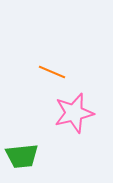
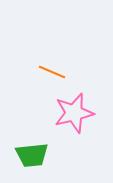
green trapezoid: moved 10 px right, 1 px up
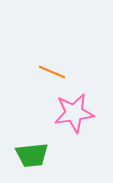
pink star: rotated 6 degrees clockwise
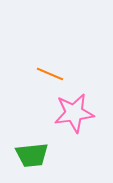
orange line: moved 2 px left, 2 px down
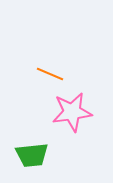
pink star: moved 2 px left, 1 px up
